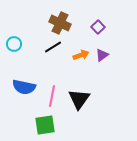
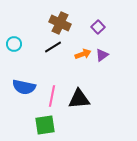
orange arrow: moved 2 px right, 1 px up
black triangle: rotated 50 degrees clockwise
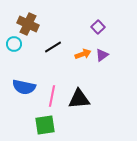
brown cross: moved 32 px left, 1 px down
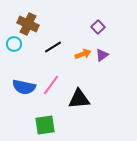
pink line: moved 1 px left, 11 px up; rotated 25 degrees clockwise
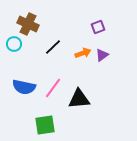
purple square: rotated 24 degrees clockwise
black line: rotated 12 degrees counterclockwise
orange arrow: moved 1 px up
pink line: moved 2 px right, 3 px down
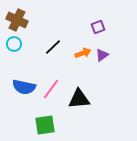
brown cross: moved 11 px left, 4 px up
pink line: moved 2 px left, 1 px down
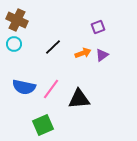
green square: moved 2 px left; rotated 15 degrees counterclockwise
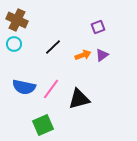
orange arrow: moved 2 px down
black triangle: rotated 10 degrees counterclockwise
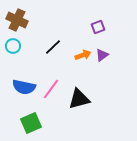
cyan circle: moved 1 px left, 2 px down
green square: moved 12 px left, 2 px up
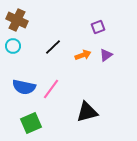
purple triangle: moved 4 px right
black triangle: moved 8 px right, 13 px down
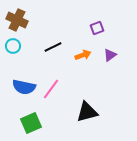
purple square: moved 1 px left, 1 px down
black line: rotated 18 degrees clockwise
purple triangle: moved 4 px right
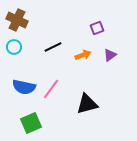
cyan circle: moved 1 px right, 1 px down
black triangle: moved 8 px up
